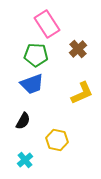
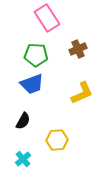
pink rectangle: moved 6 px up
brown cross: rotated 18 degrees clockwise
yellow hexagon: rotated 15 degrees counterclockwise
cyan cross: moved 2 px left, 1 px up
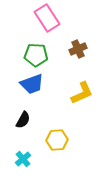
black semicircle: moved 1 px up
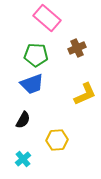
pink rectangle: rotated 16 degrees counterclockwise
brown cross: moved 1 px left, 1 px up
yellow L-shape: moved 3 px right, 1 px down
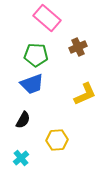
brown cross: moved 1 px right, 1 px up
cyan cross: moved 2 px left, 1 px up
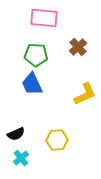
pink rectangle: moved 3 px left; rotated 36 degrees counterclockwise
brown cross: rotated 18 degrees counterclockwise
blue trapezoid: rotated 85 degrees clockwise
black semicircle: moved 7 px left, 14 px down; rotated 36 degrees clockwise
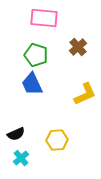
green pentagon: rotated 15 degrees clockwise
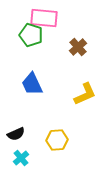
green pentagon: moved 5 px left, 20 px up
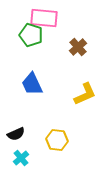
yellow hexagon: rotated 10 degrees clockwise
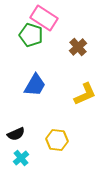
pink rectangle: rotated 28 degrees clockwise
blue trapezoid: moved 3 px right, 1 px down; rotated 125 degrees counterclockwise
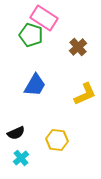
black semicircle: moved 1 px up
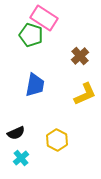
brown cross: moved 2 px right, 9 px down
blue trapezoid: rotated 20 degrees counterclockwise
yellow hexagon: rotated 20 degrees clockwise
